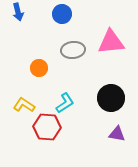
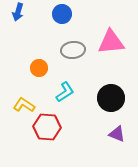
blue arrow: rotated 30 degrees clockwise
cyan L-shape: moved 11 px up
purple triangle: rotated 12 degrees clockwise
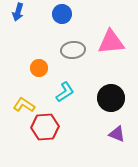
red hexagon: moved 2 px left; rotated 8 degrees counterclockwise
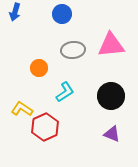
blue arrow: moved 3 px left
pink triangle: moved 3 px down
black circle: moved 2 px up
yellow L-shape: moved 2 px left, 4 px down
red hexagon: rotated 20 degrees counterclockwise
purple triangle: moved 5 px left
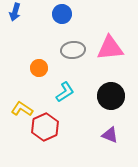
pink triangle: moved 1 px left, 3 px down
purple triangle: moved 2 px left, 1 px down
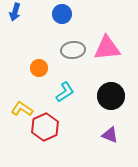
pink triangle: moved 3 px left
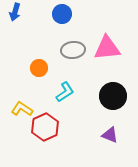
black circle: moved 2 px right
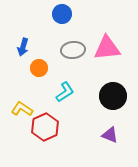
blue arrow: moved 8 px right, 35 px down
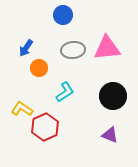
blue circle: moved 1 px right, 1 px down
blue arrow: moved 3 px right, 1 px down; rotated 18 degrees clockwise
